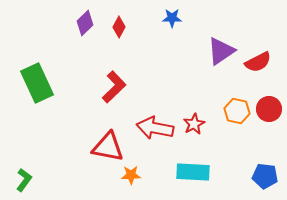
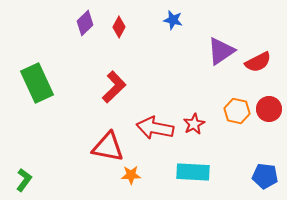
blue star: moved 1 px right, 2 px down; rotated 12 degrees clockwise
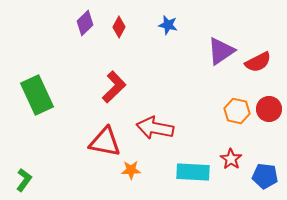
blue star: moved 5 px left, 5 px down
green rectangle: moved 12 px down
red star: moved 37 px right, 35 px down; rotated 10 degrees counterclockwise
red triangle: moved 3 px left, 5 px up
orange star: moved 5 px up
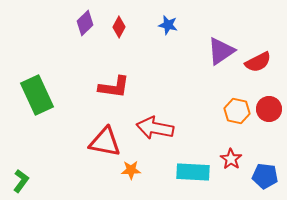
red L-shape: rotated 52 degrees clockwise
green L-shape: moved 3 px left, 1 px down
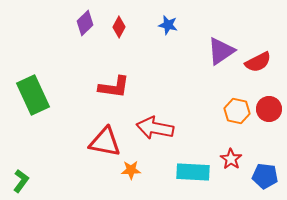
green rectangle: moved 4 px left
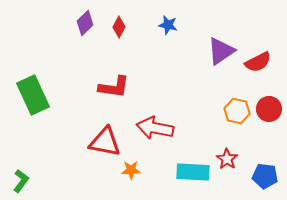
red star: moved 4 px left
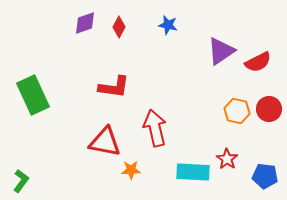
purple diamond: rotated 25 degrees clockwise
red arrow: rotated 66 degrees clockwise
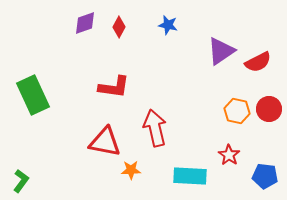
red star: moved 2 px right, 4 px up
cyan rectangle: moved 3 px left, 4 px down
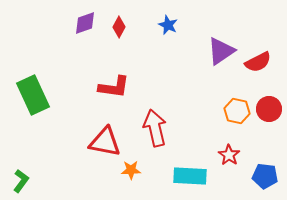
blue star: rotated 12 degrees clockwise
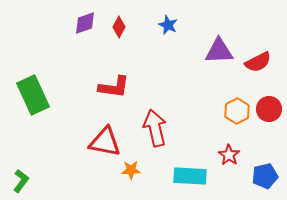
purple triangle: moved 2 px left; rotated 32 degrees clockwise
orange hexagon: rotated 20 degrees clockwise
blue pentagon: rotated 20 degrees counterclockwise
